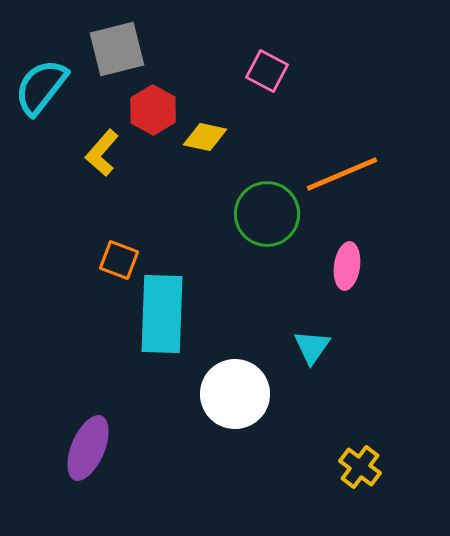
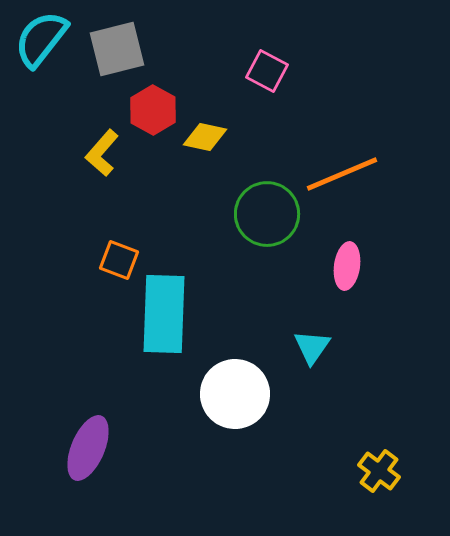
cyan semicircle: moved 48 px up
cyan rectangle: moved 2 px right
yellow cross: moved 19 px right, 4 px down
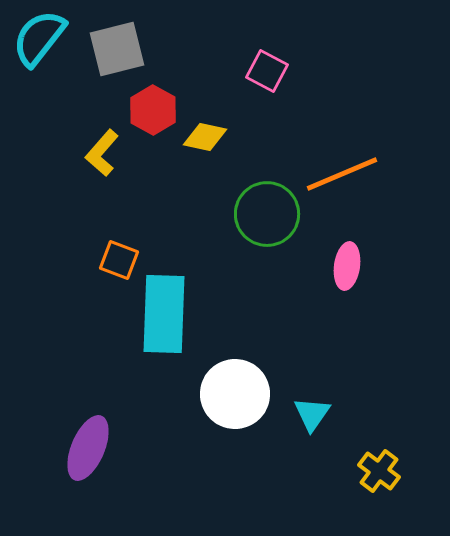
cyan semicircle: moved 2 px left, 1 px up
cyan triangle: moved 67 px down
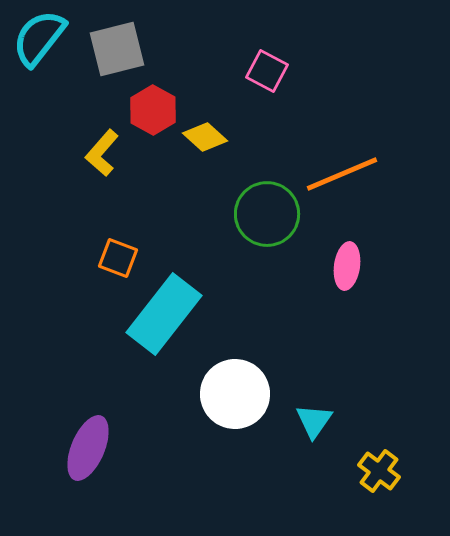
yellow diamond: rotated 30 degrees clockwise
orange square: moved 1 px left, 2 px up
cyan rectangle: rotated 36 degrees clockwise
cyan triangle: moved 2 px right, 7 px down
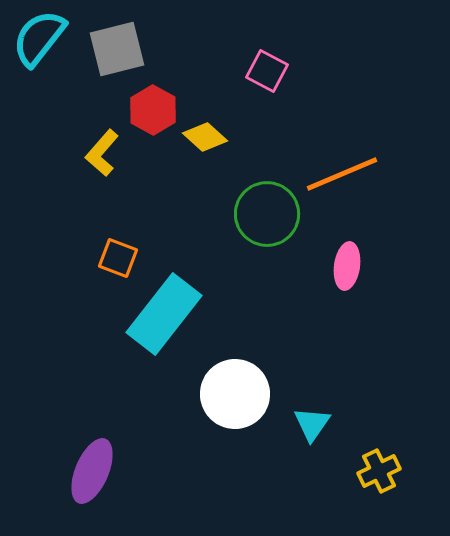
cyan triangle: moved 2 px left, 3 px down
purple ellipse: moved 4 px right, 23 px down
yellow cross: rotated 27 degrees clockwise
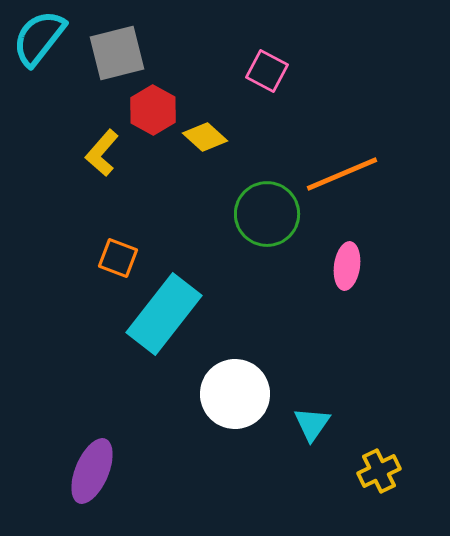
gray square: moved 4 px down
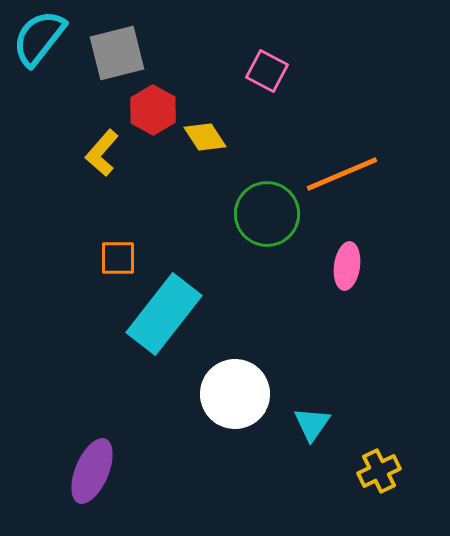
yellow diamond: rotated 15 degrees clockwise
orange square: rotated 21 degrees counterclockwise
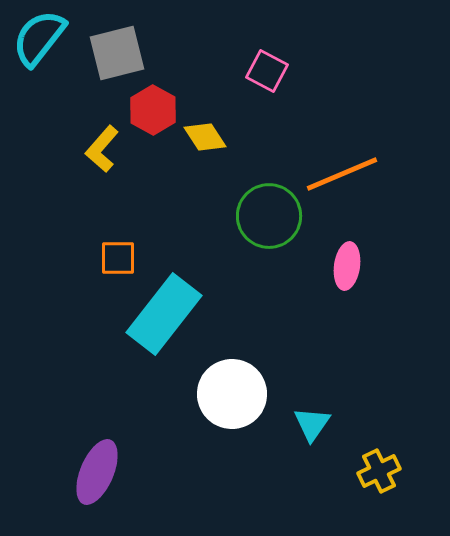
yellow L-shape: moved 4 px up
green circle: moved 2 px right, 2 px down
white circle: moved 3 px left
purple ellipse: moved 5 px right, 1 px down
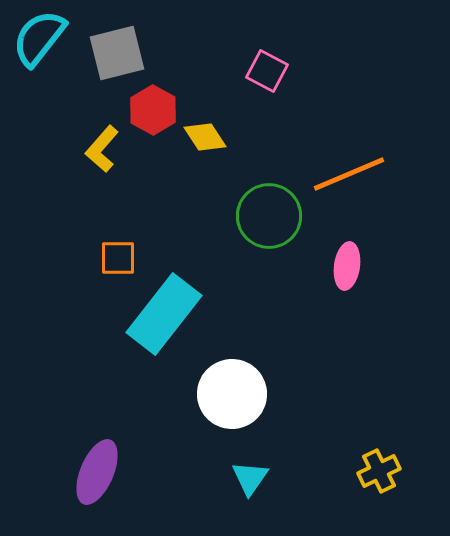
orange line: moved 7 px right
cyan triangle: moved 62 px left, 54 px down
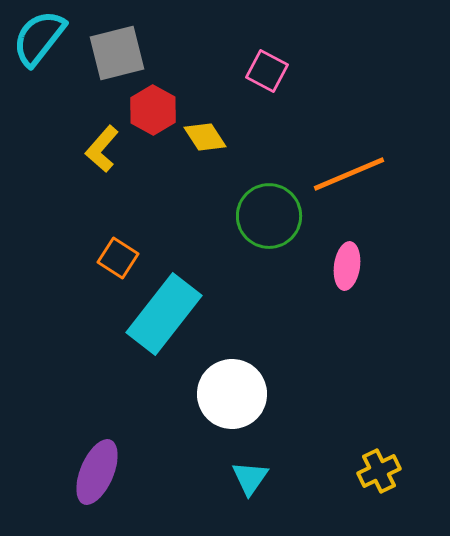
orange square: rotated 33 degrees clockwise
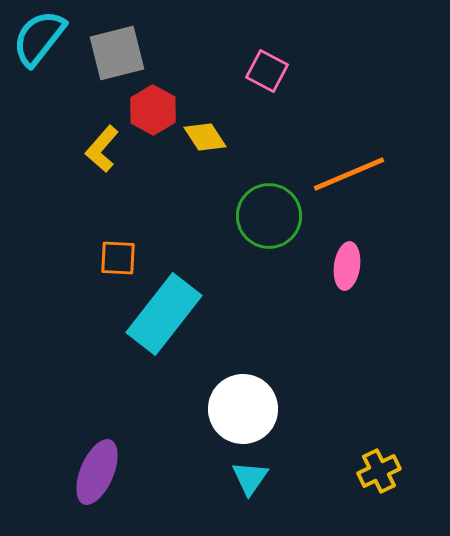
orange square: rotated 30 degrees counterclockwise
white circle: moved 11 px right, 15 px down
